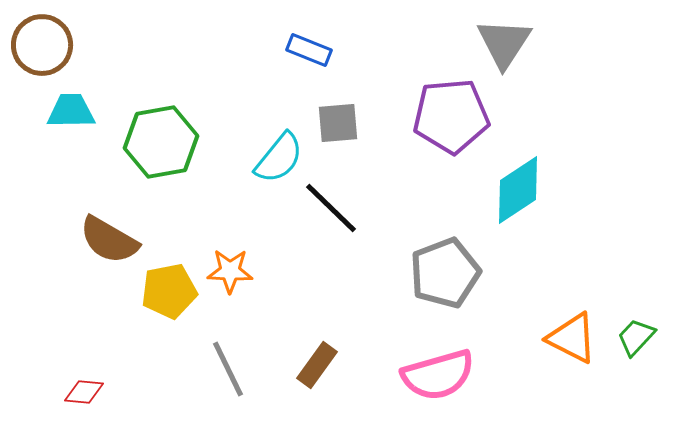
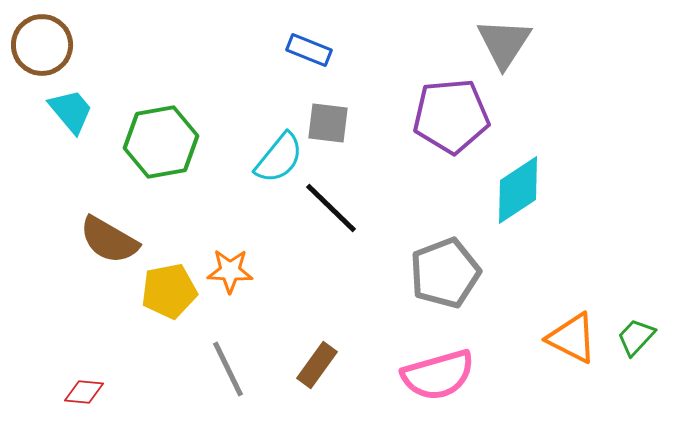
cyan trapezoid: rotated 51 degrees clockwise
gray square: moved 10 px left; rotated 12 degrees clockwise
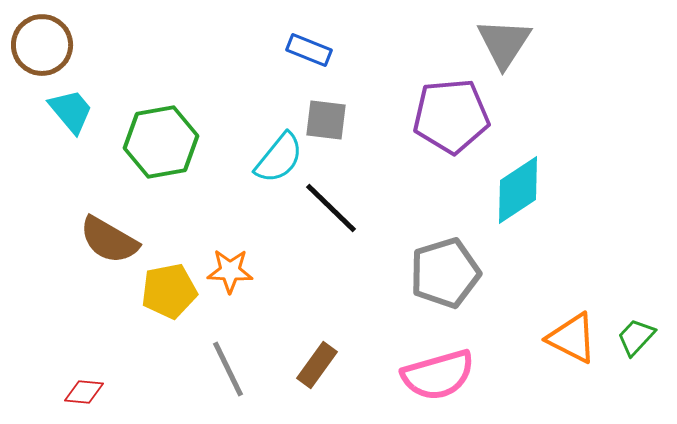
gray square: moved 2 px left, 3 px up
gray pentagon: rotated 4 degrees clockwise
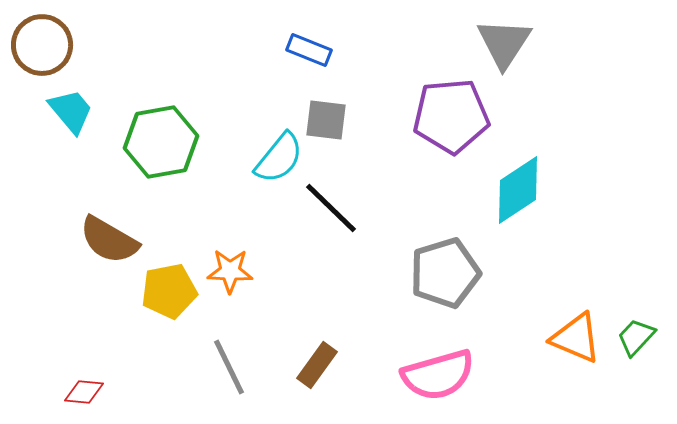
orange triangle: moved 4 px right; rotated 4 degrees counterclockwise
gray line: moved 1 px right, 2 px up
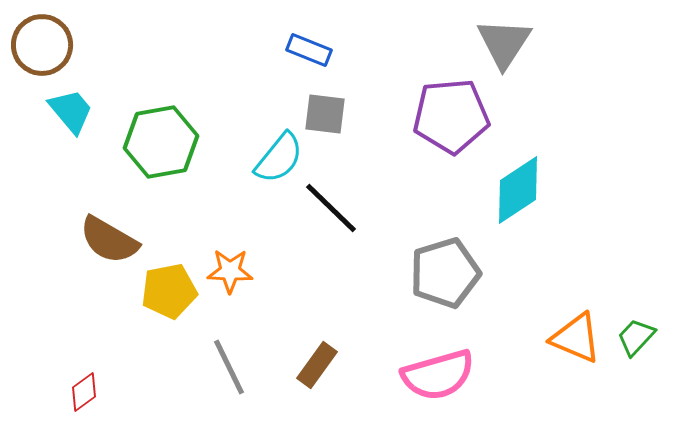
gray square: moved 1 px left, 6 px up
red diamond: rotated 42 degrees counterclockwise
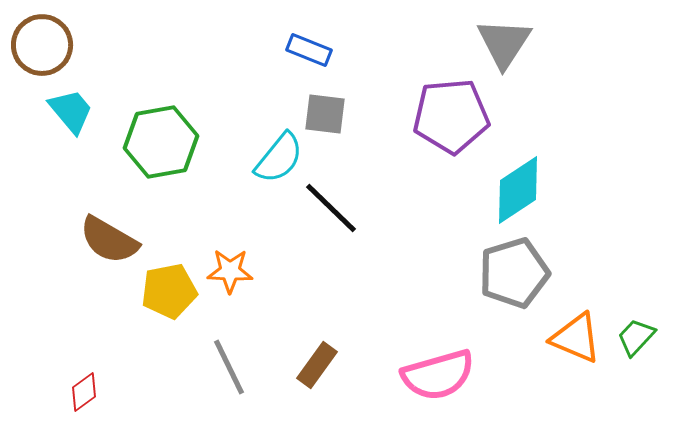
gray pentagon: moved 69 px right
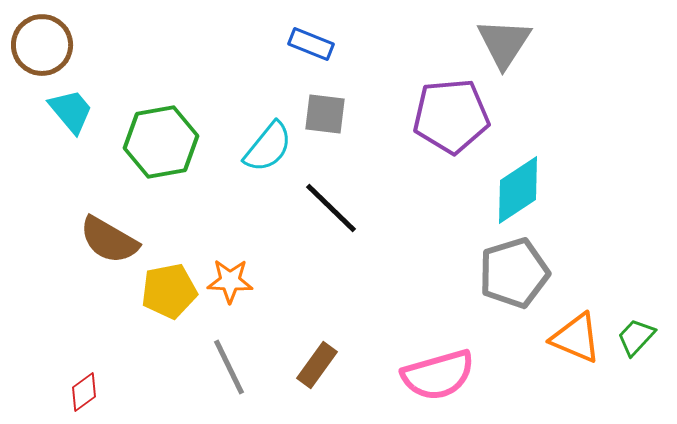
blue rectangle: moved 2 px right, 6 px up
cyan semicircle: moved 11 px left, 11 px up
orange star: moved 10 px down
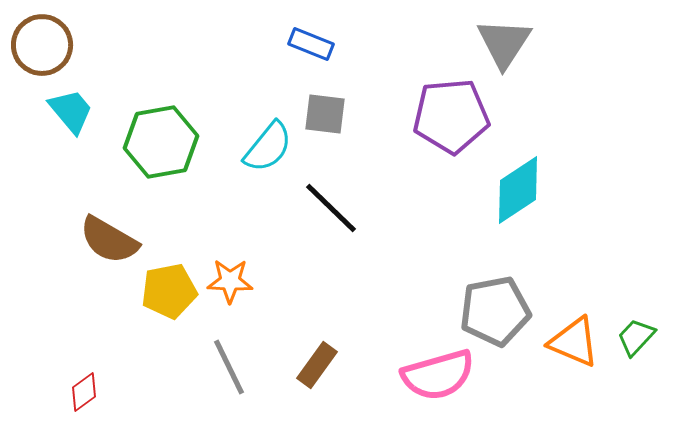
gray pentagon: moved 19 px left, 38 px down; rotated 6 degrees clockwise
orange triangle: moved 2 px left, 4 px down
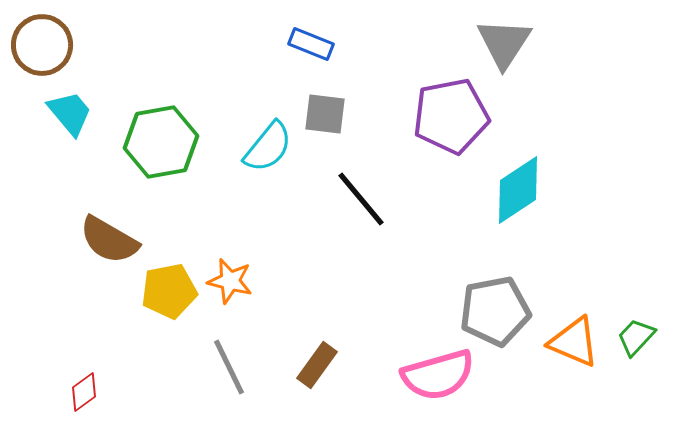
cyan trapezoid: moved 1 px left, 2 px down
purple pentagon: rotated 6 degrees counterclockwise
black line: moved 30 px right, 9 px up; rotated 6 degrees clockwise
orange star: rotated 12 degrees clockwise
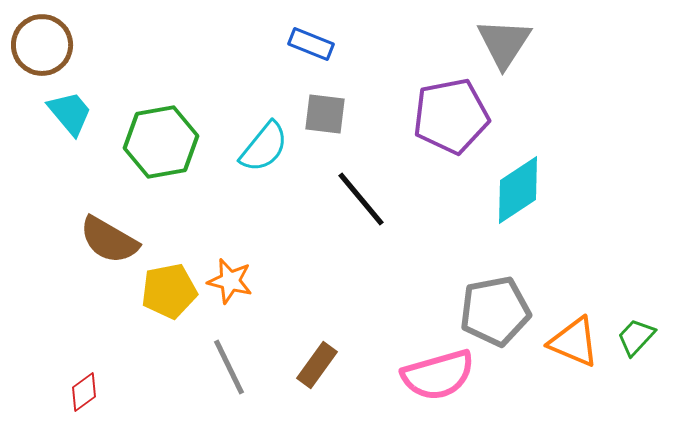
cyan semicircle: moved 4 px left
